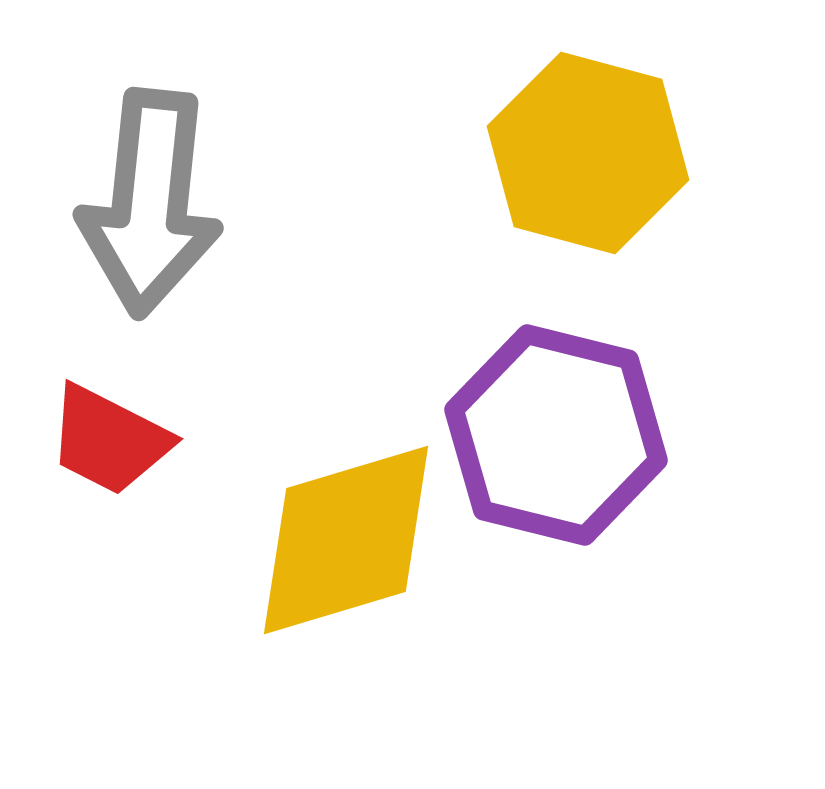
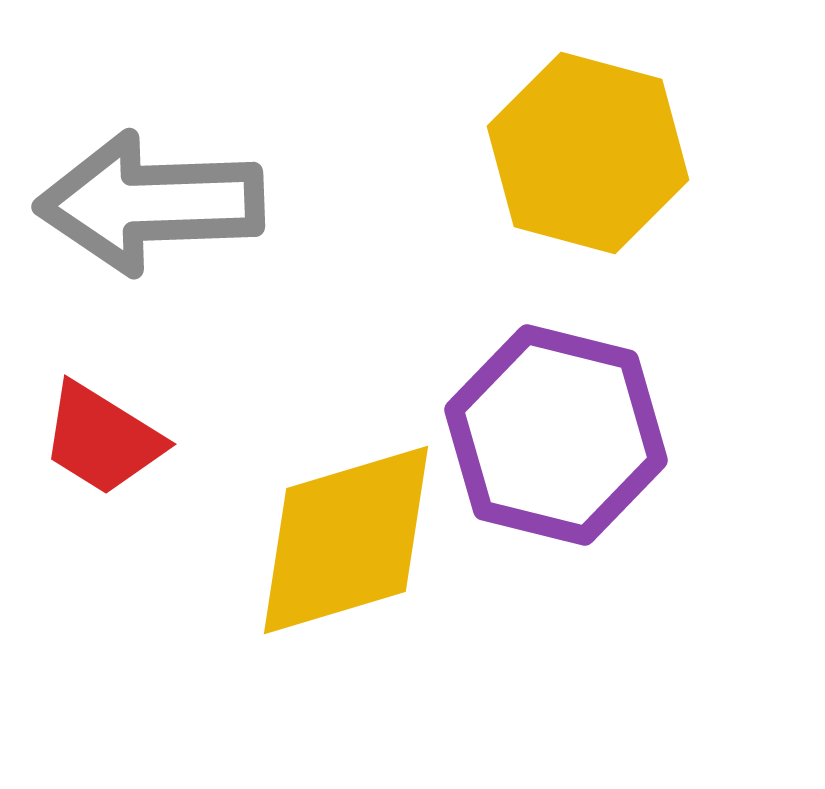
gray arrow: rotated 82 degrees clockwise
red trapezoid: moved 7 px left, 1 px up; rotated 5 degrees clockwise
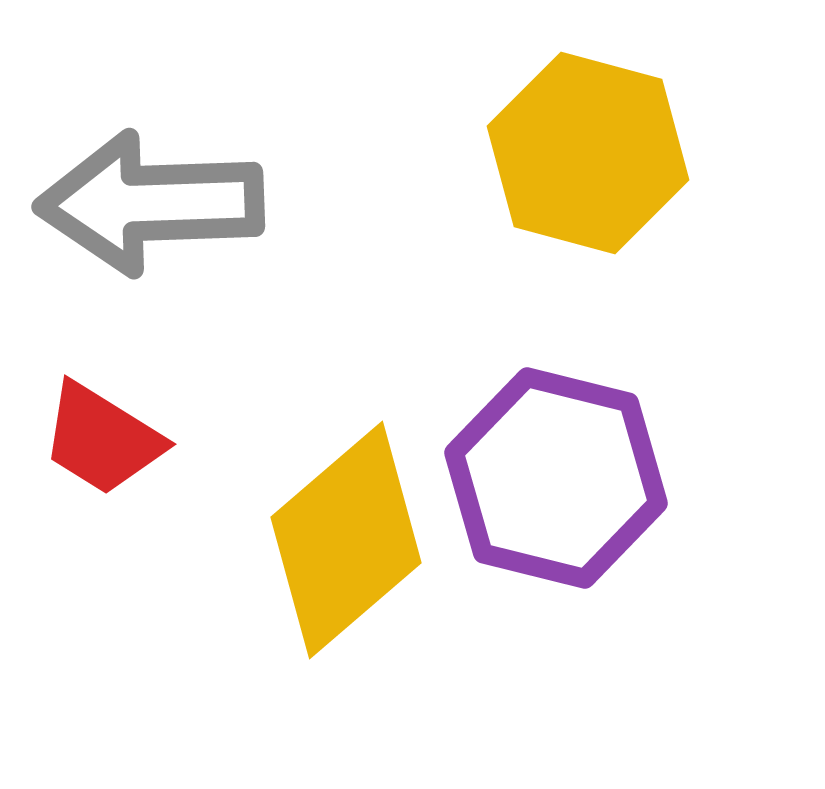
purple hexagon: moved 43 px down
yellow diamond: rotated 24 degrees counterclockwise
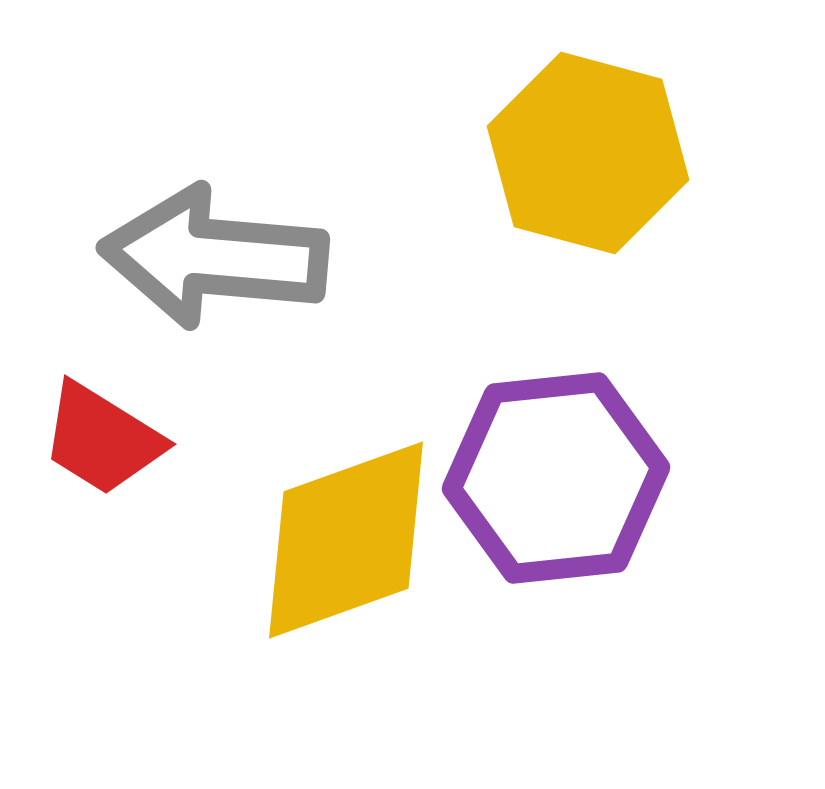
gray arrow: moved 64 px right, 54 px down; rotated 7 degrees clockwise
purple hexagon: rotated 20 degrees counterclockwise
yellow diamond: rotated 21 degrees clockwise
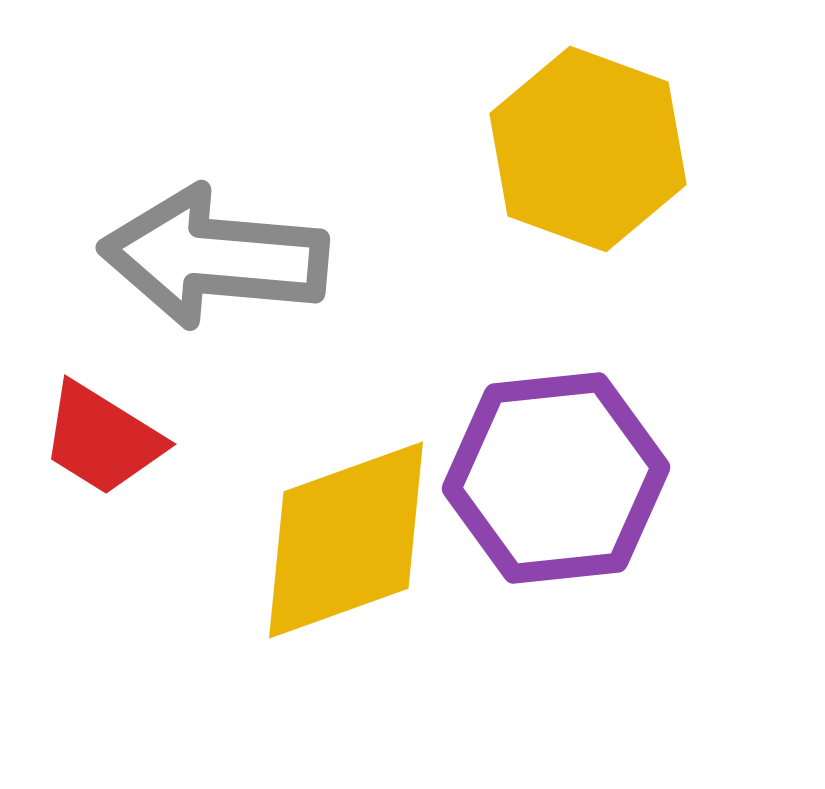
yellow hexagon: moved 4 px up; rotated 5 degrees clockwise
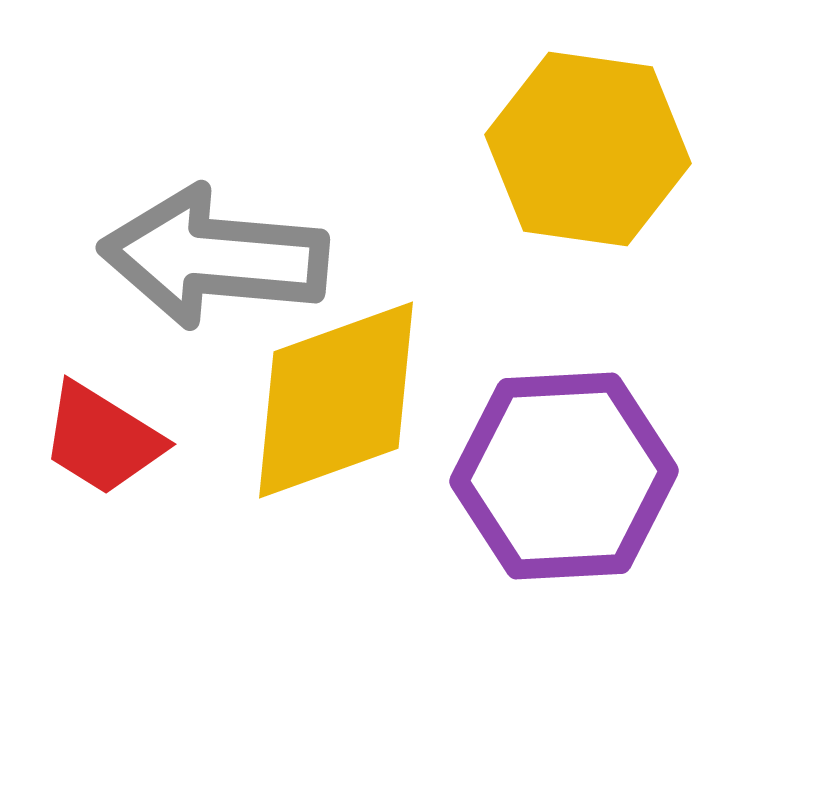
yellow hexagon: rotated 12 degrees counterclockwise
purple hexagon: moved 8 px right, 2 px up; rotated 3 degrees clockwise
yellow diamond: moved 10 px left, 140 px up
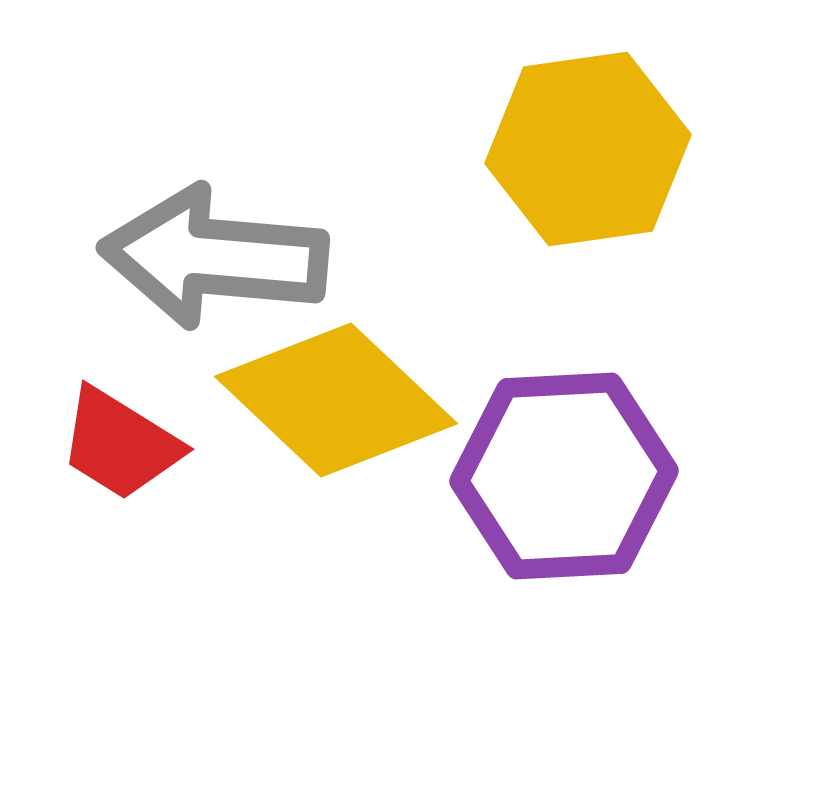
yellow hexagon: rotated 16 degrees counterclockwise
yellow diamond: rotated 63 degrees clockwise
red trapezoid: moved 18 px right, 5 px down
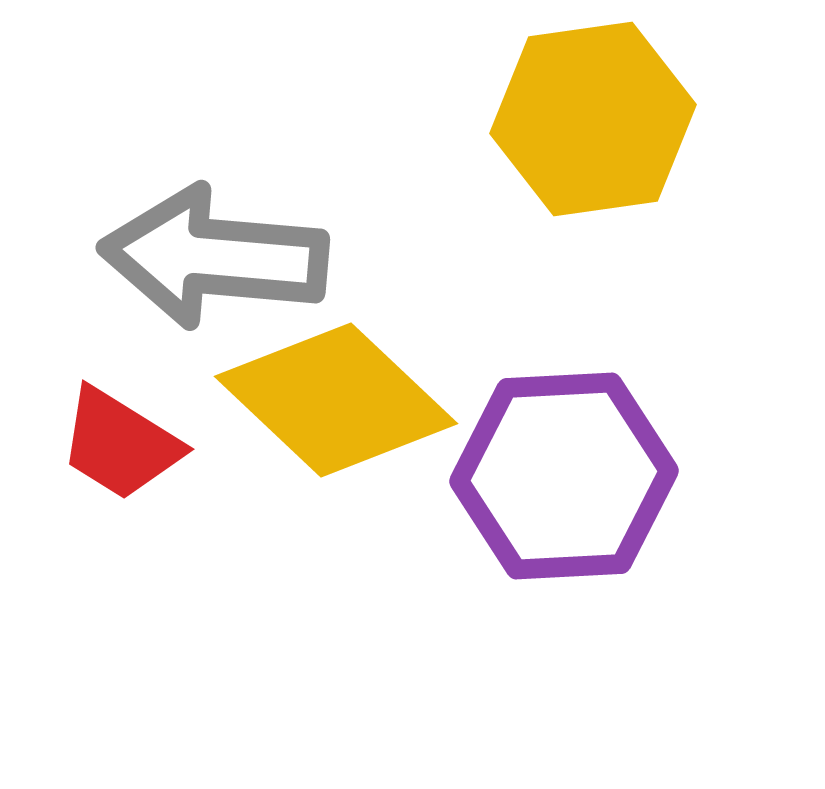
yellow hexagon: moved 5 px right, 30 px up
